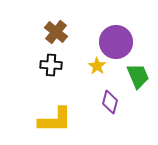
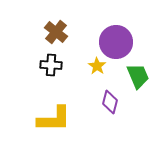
yellow L-shape: moved 1 px left, 1 px up
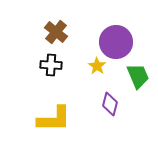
purple diamond: moved 2 px down
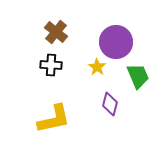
yellow star: moved 1 px down
yellow L-shape: rotated 12 degrees counterclockwise
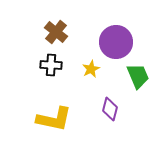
yellow star: moved 6 px left, 2 px down; rotated 12 degrees clockwise
purple diamond: moved 5 px down
yellow L-shape: rotated 24 degrees clockwise
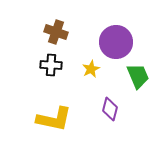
brown cross: rotated 20 degrees counterclockwise
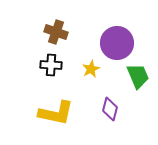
purple circle: moved 1 px right, 1 px down
yellow L-shape: moved 2 px right, 6 px up
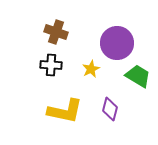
green trapezoid: rotated 36 degrees counterclockwise
yellow L-shape: moved 9 px right, 2 px up
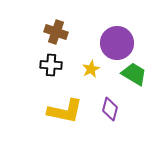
green trapezoid: moved 4 px left, 2 px up
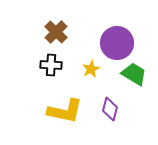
brown cross: rotated 25 degrees clockwise
